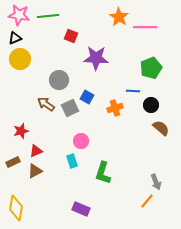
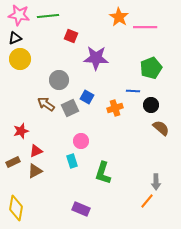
gray arrow: rotated 21 degrees clockwise
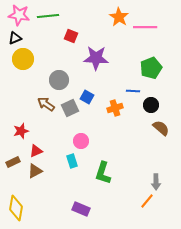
yellow circle: moved 3 px right
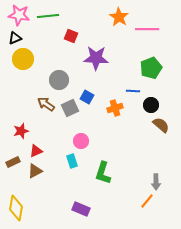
pink line: moved 2 px right, 2 px down
brown semicircle: moved 3 px up
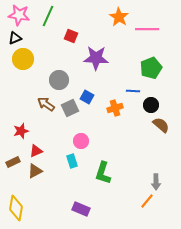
green line: rotated 60 degrees counterclockwise
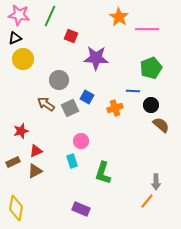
green line: moved 2 px right
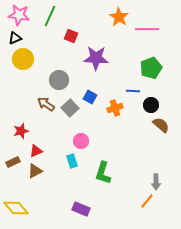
blue square: moved 3 px right
gray square: rotated 18 degrees counterclockwise
yellow diamond: rotated 50 degrees counterclockwise
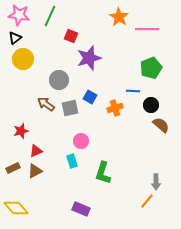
black triangle: rotated 16 degrees counterclockwise
purple star: moved 7 px left; rotated 20 degrees counterclockwise
gray square: rotated 30 degrees clockwise
brown rectangle: moved 6 px down
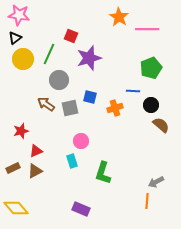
green line: moved 1 px left, 38 px down
blue square: rotated 16 degrees counterclockwise
gray arrow: rotated 63 degrees clockwise
orange line: rotated 35 degrees counterclockwise
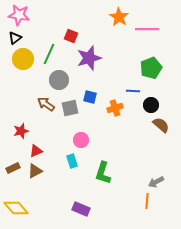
pink circle: moved 1 px up
